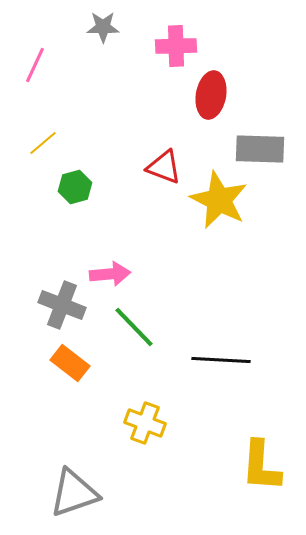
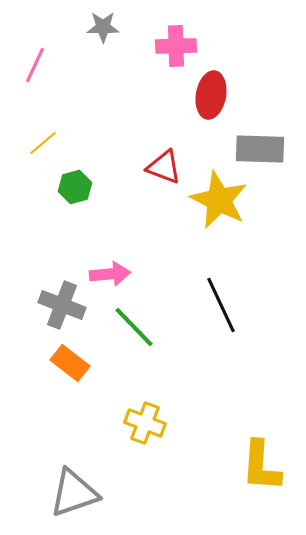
black line: moved 55 px up; rotated 62 degrees clockwise
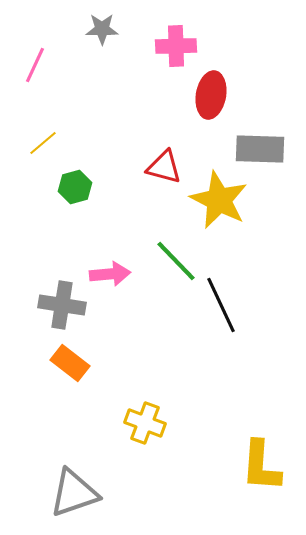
gray star: moved 1 px left, 2 px down
red triangle: rotated 6 degrees counterclockwise
gray cross: rotated 12 degrees counterclockwise
green line: moved 42 px right, 66 px up
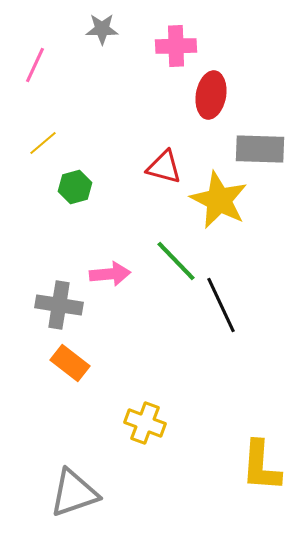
gray cross: moved 3 px left
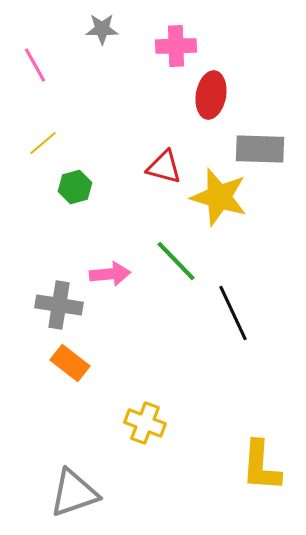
pink line: rotated 54 degrees counterclockwise
yellow star: moved 3 px up; rotated 10 degrees counterclockwise
black line: moved 12 px right, 8 px down
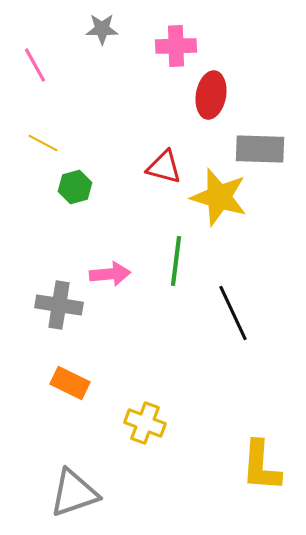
yellow line: rotated 68 degrees clockwise
green line: rotated 51 degrees clockwise
orange rectangle: moved 20 px down; rotated 12 degrees counterclockwise
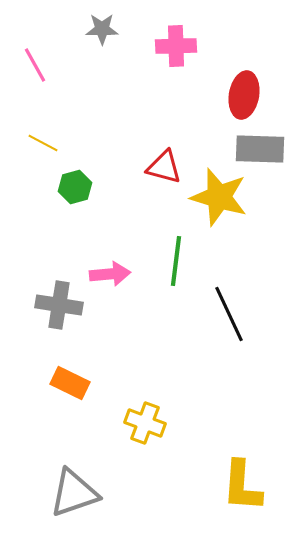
red ellipse: moved 33 px right
black line: moved 4 px left, 1 px down
yellow L-shape: moved 19 px left, 20 px down
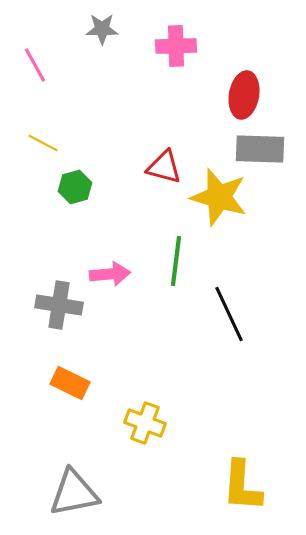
gray triangle: rotated 8 degrees clockwise
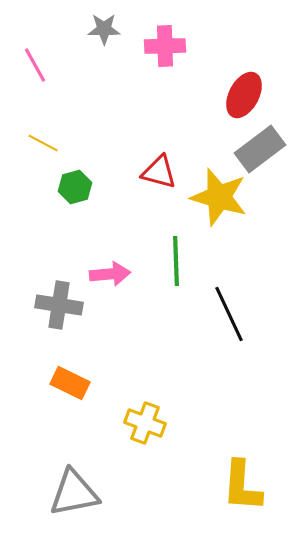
gray star: moved 2 px right
pink cross: moved 11 px left
red ellipse: rotated 18 degrees clockwise
gray rectangle: rotated 39 degrees counterclockwise
red triangle: moved 5 px left, 5 px down
green line: rotated 9 degrees counterclockwise
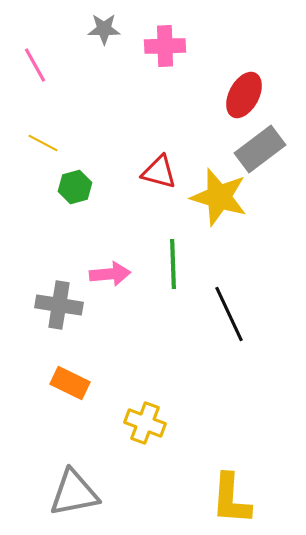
green line: moved 3 px left, 3 px down
yellow L-shape: moved 11 px left, 13 px down
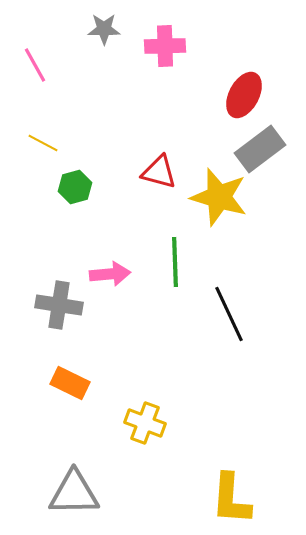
green line: moved 2 px right, 2 px up
gray triangle: rotated 10 degrees clockwise
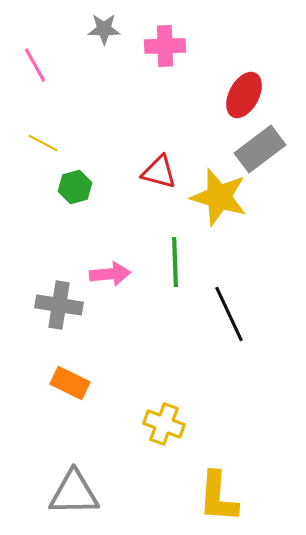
yellow cross: moved 19 px right, 1 px down
yellow L-shape: moved 13 px left, 2 px up
